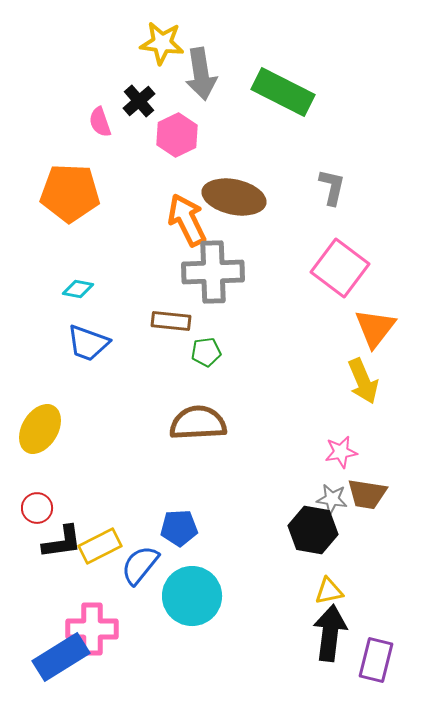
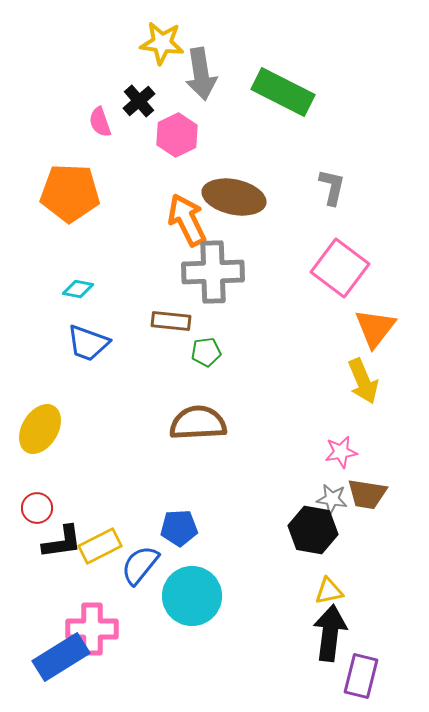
purple rectangle: moved 15 px left, 16 px down
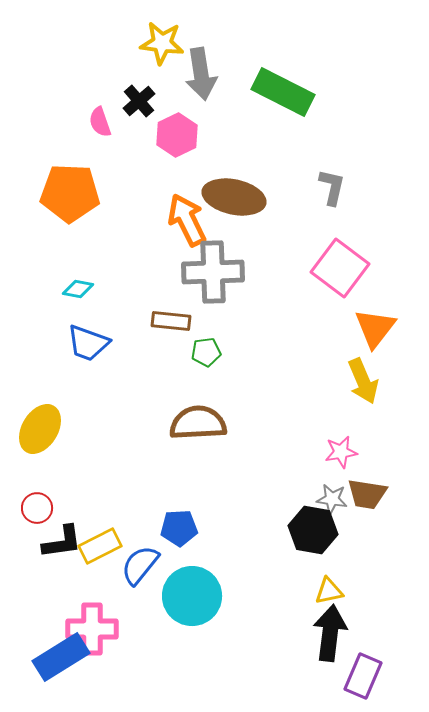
purple rectangle: moved 2 px right; rotated 9 degrees clockwise
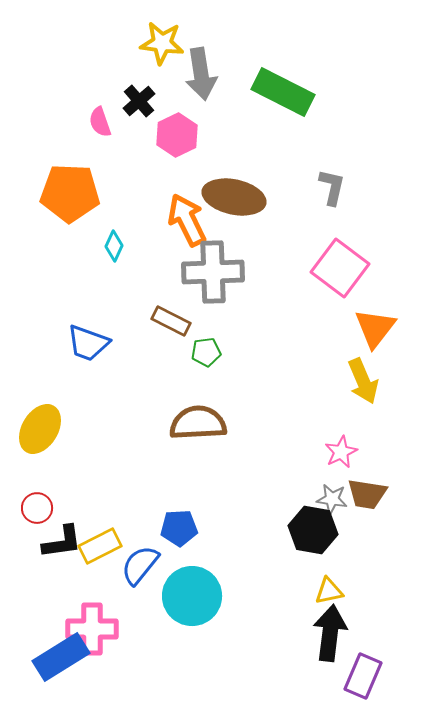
cyan diamond: moved 36 px right, 43 px up; rotated 76 degrees counterclockwise
brown rectangle: rotated 21 degrees clockwise
pink star: rotated 16 degrees counterclockwise
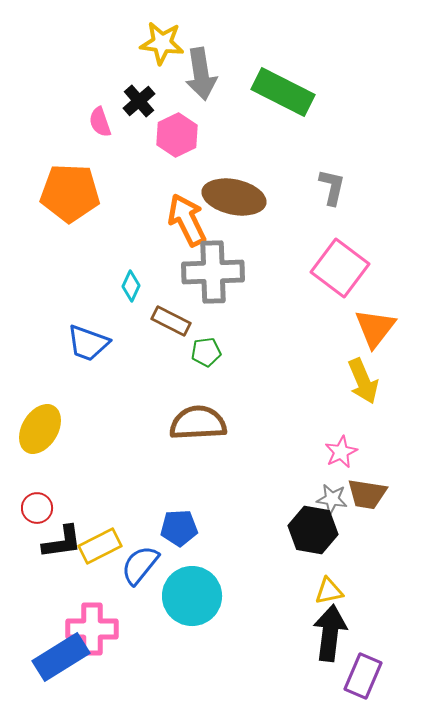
cyan diamond: moved 17 px right, 40 px down
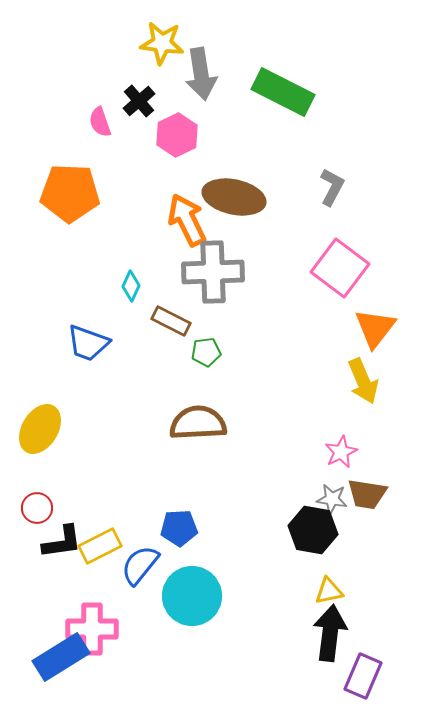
gray L-shape: rotated 15 degrees clockwise
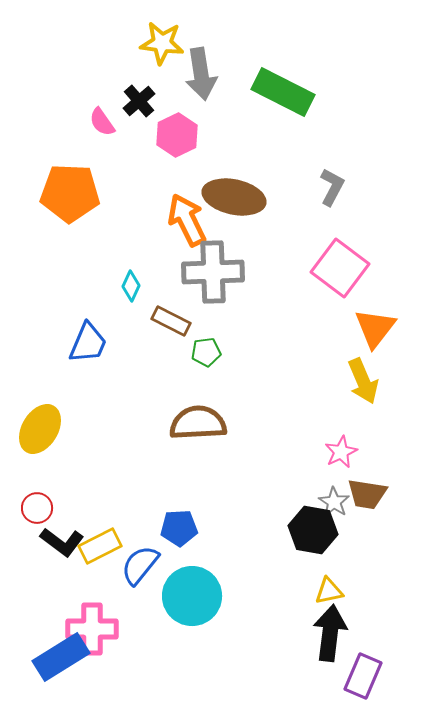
pink semicircle: moved 2 px right; rotated 16 degrees counterclockwise
blue trapezoid: rotated 87 degrees counterclockwise
gray star: moved 2 px right, 3 px down; rotated 24 degrees clockwise
black L-shape: rotated 45 degrees clockwise
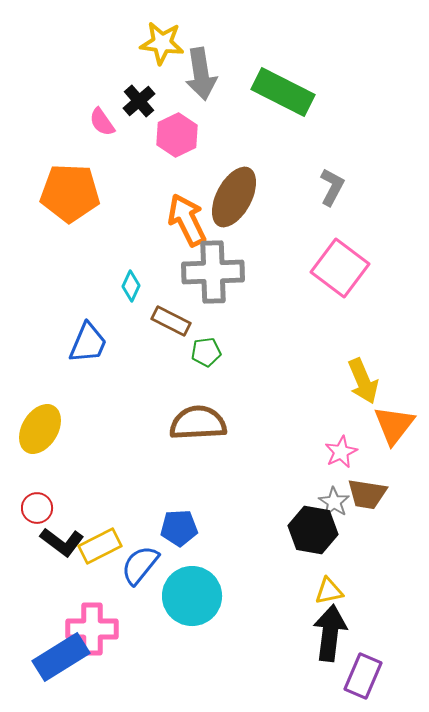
brown ellipse: rotated 74 degrees counterclockwise
orange triangle: moved 19 px right, 97 px down
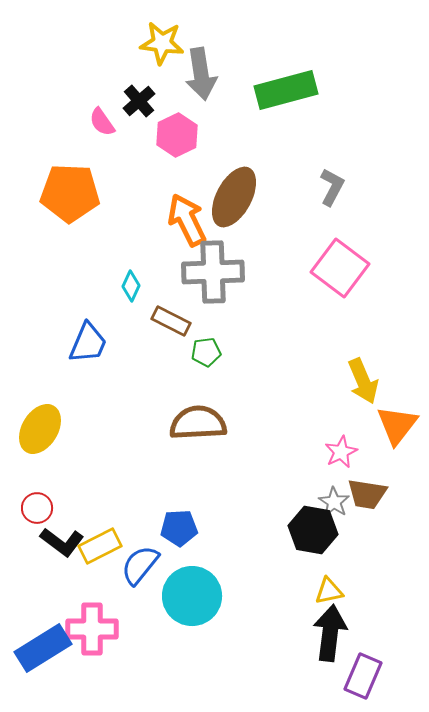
green rectangle: moved 3 px right, 2 px up; rotated 42 degrees counterclockwise
orange triangle: moved 3 px right
blue rectangle: moved 18 px left, 9 px up
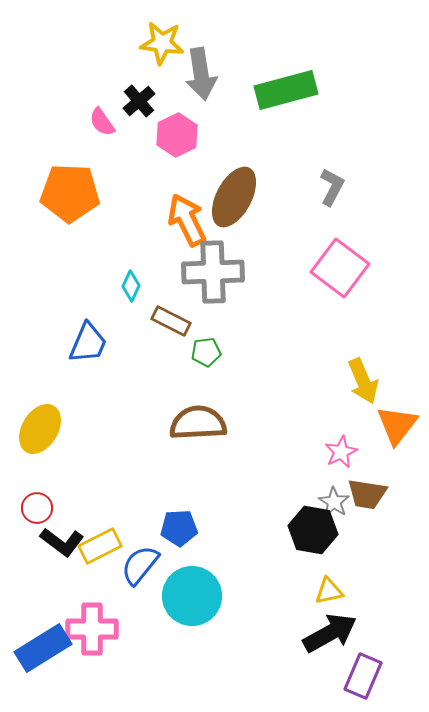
black arrow: rotated 54 degrees clockwise
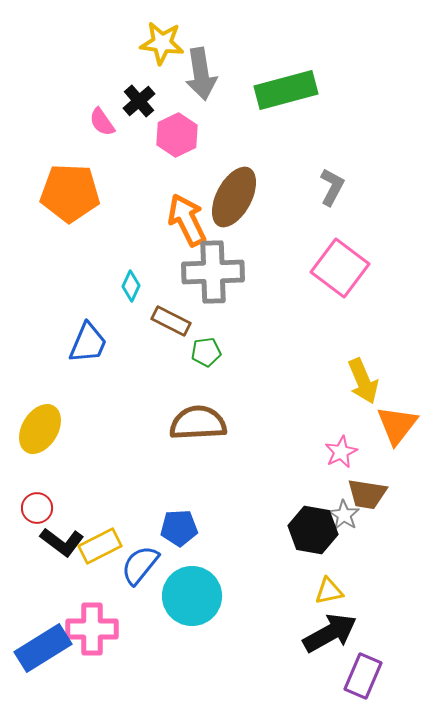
gray star: moved 10 px right, 13 px down
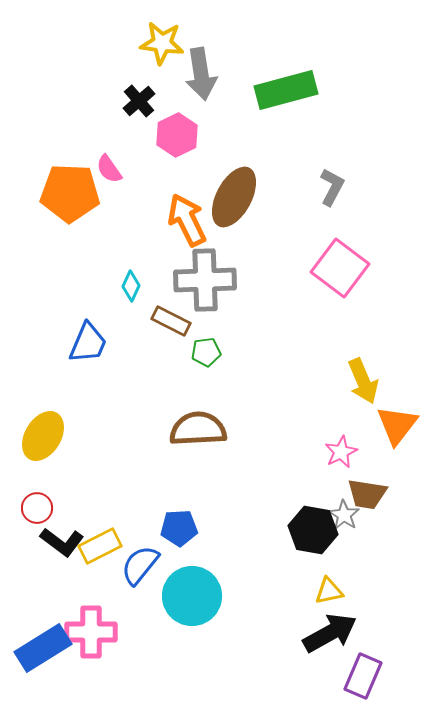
pink semicircle: moved 7 px right, 47 px down
gray cross: moved 8 px left, 8 px down
brown semicircle: moved 6 px down
yellow ellipse: moved 3 px right, 7 px down
pink cross: moved 1 px left, 3 px down
